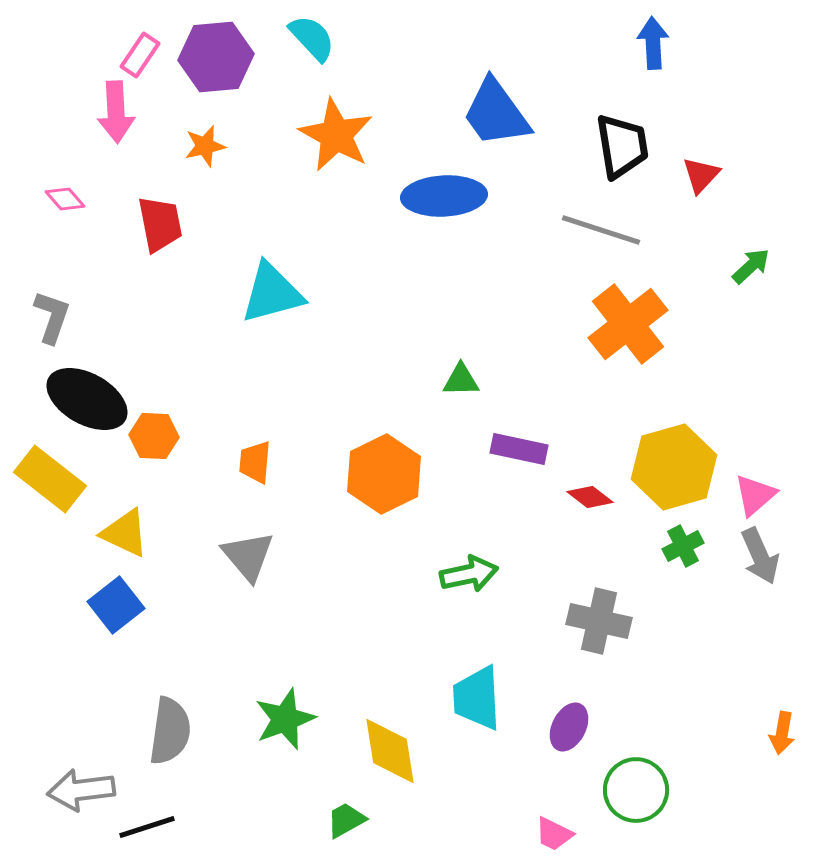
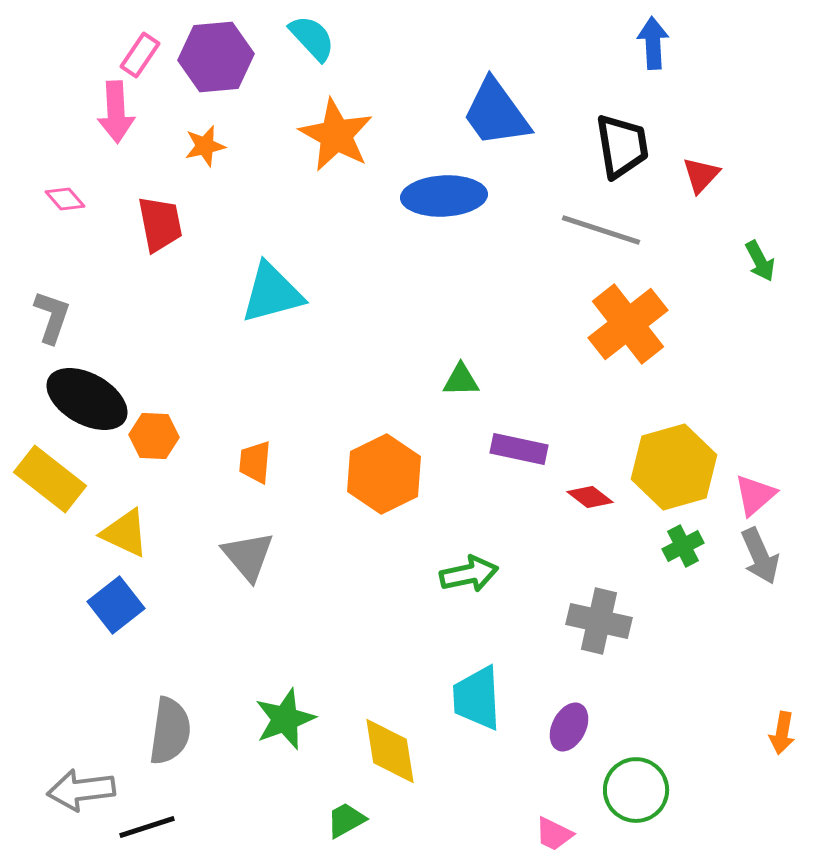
green arrow at (751, 266): moved 9 px right, 5 px up; rotated 105 degrees clockwise
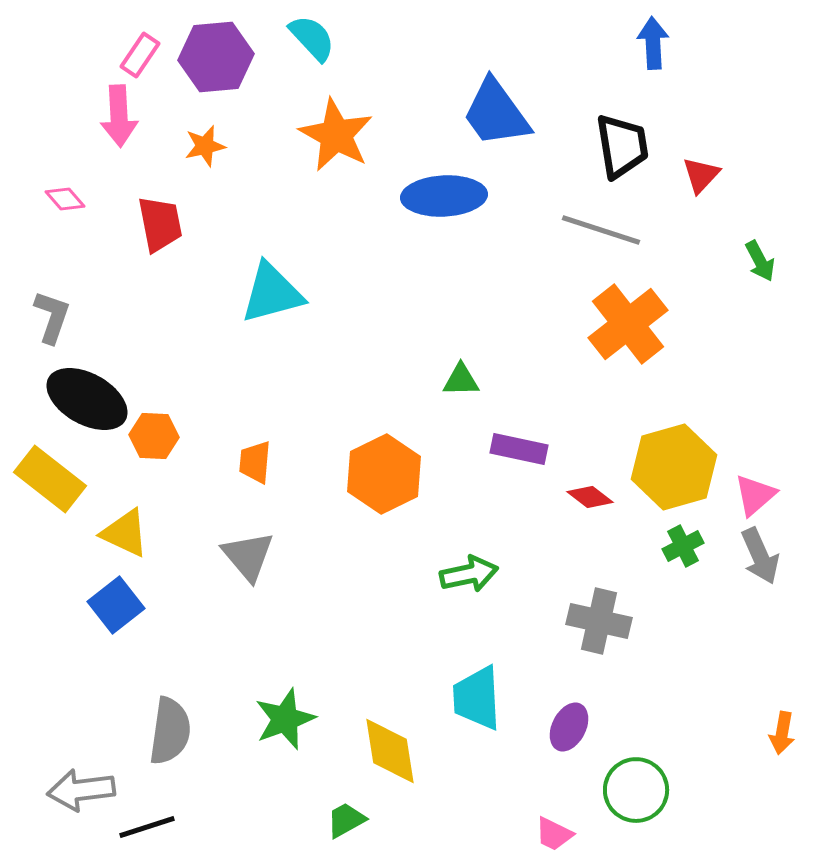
pink arrow at (116, 112): moved 3 px right, 4 px down
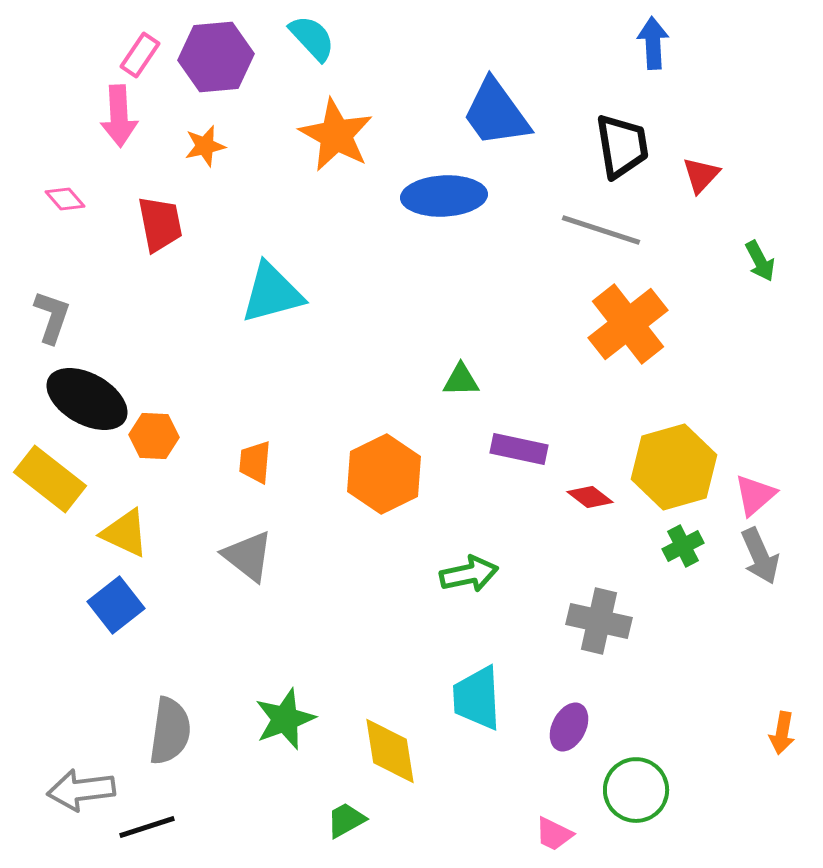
gray triangle at (248, 556): rotated 12 degrees counterclockwise
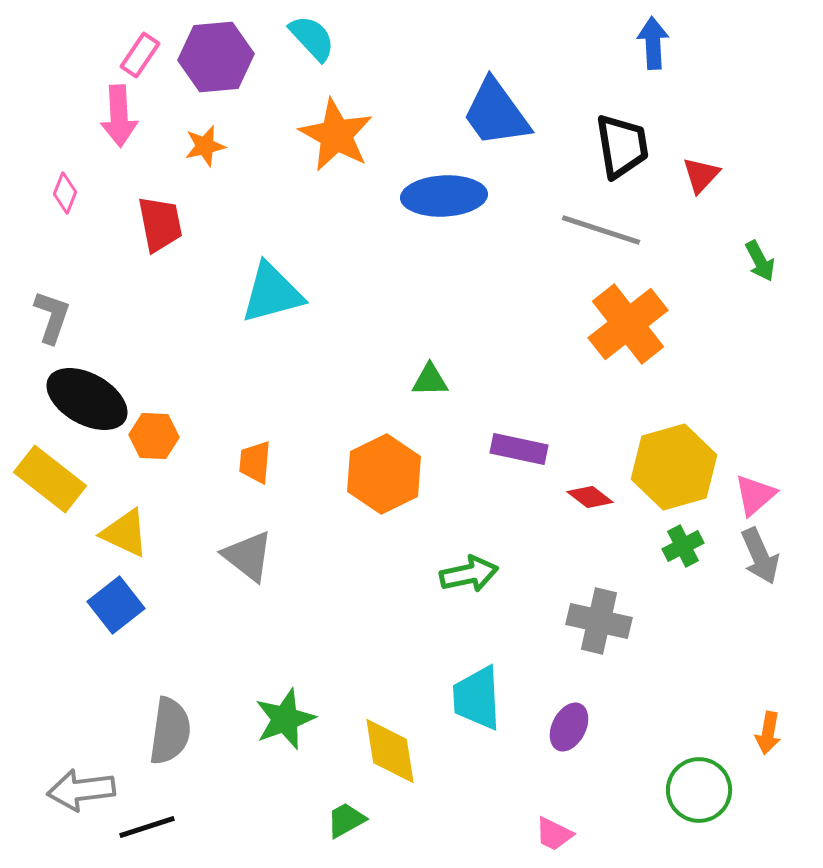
pink diamond at (65, 199): moved 6 px up; rotated 63 degrees clockwise
green triangle at (461, 380): moved 31 px left
orange arrow at (782, 733): moved 14 px left
green circle at (636, 790): moved 63 px right
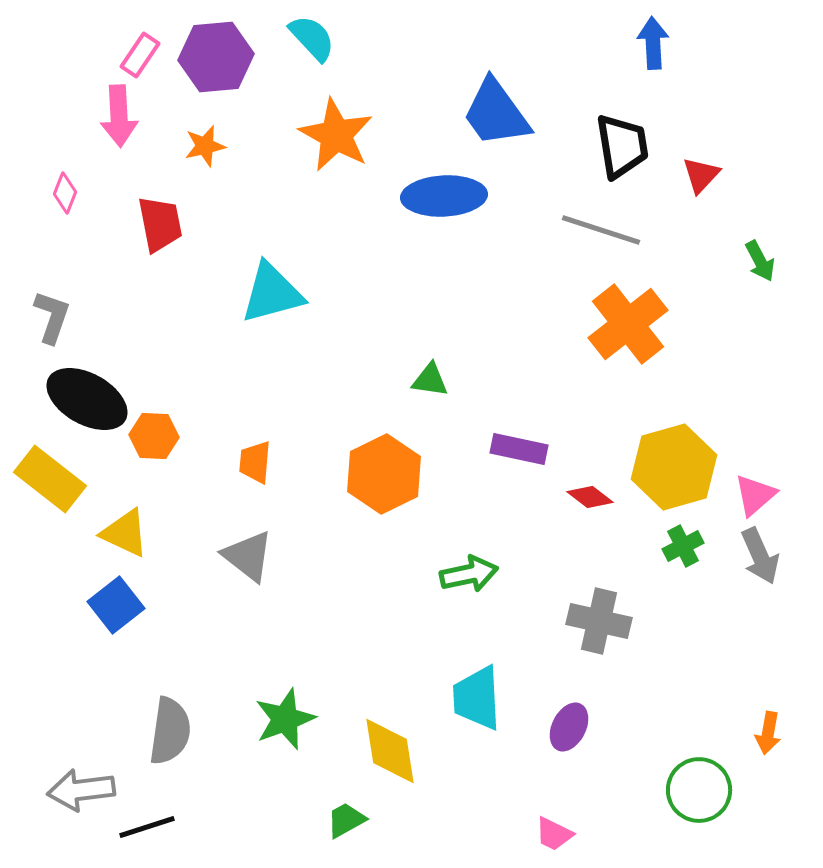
green triangle at (430, 380): rotated 9 degrees clockwise
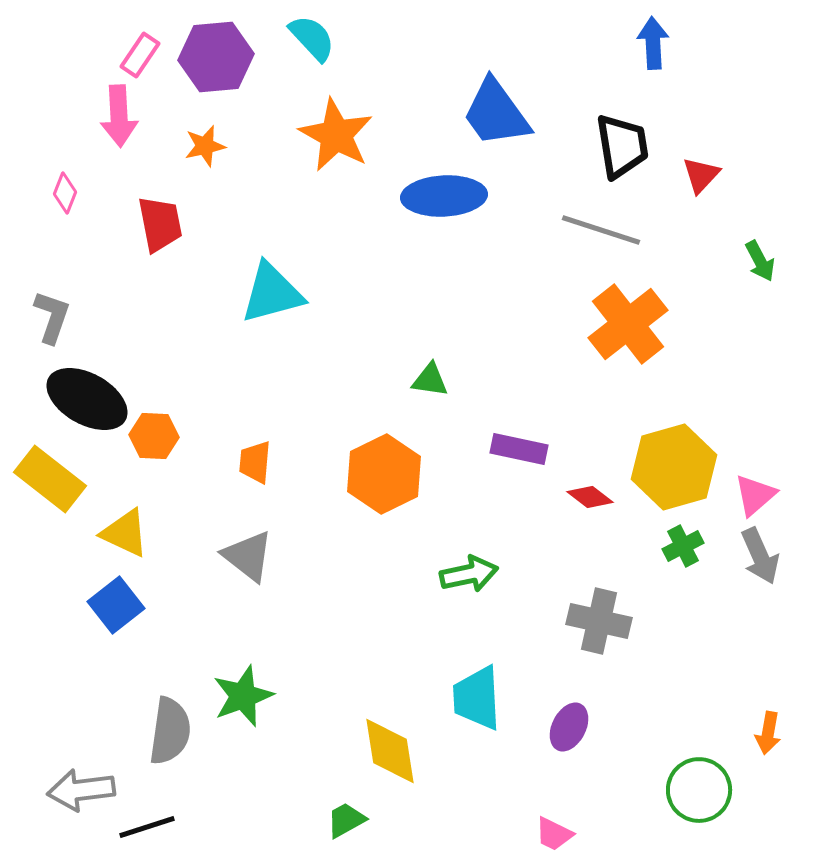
green star at (285, 719): moved 42 px left, 23 px up
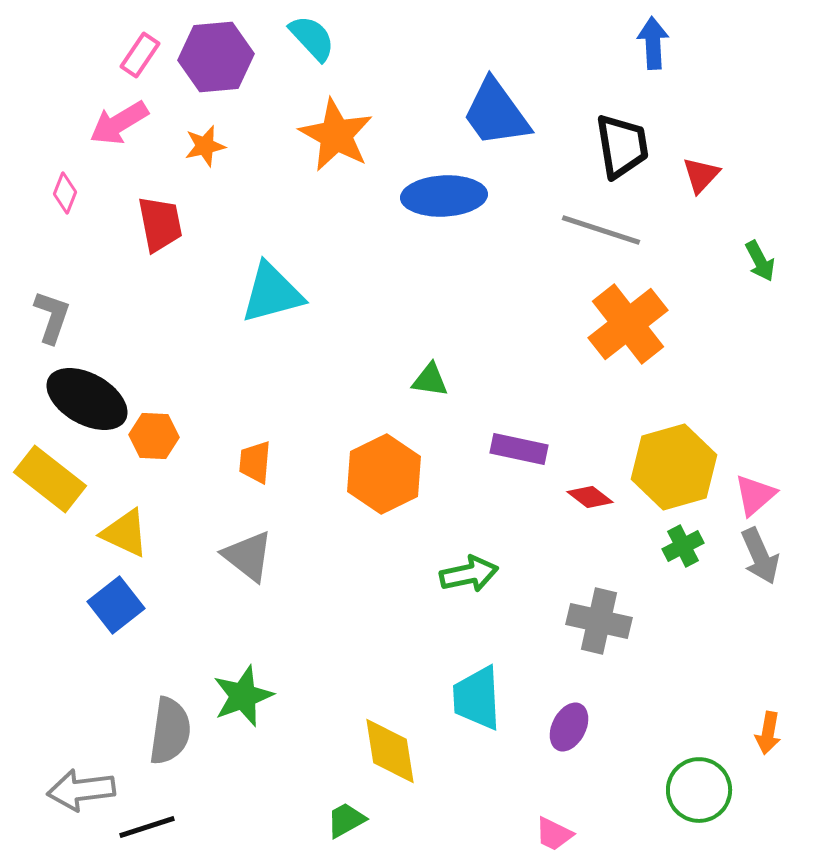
pink arrow at (119, 116): moved 7 px down; rotated 62 degrees clockwise
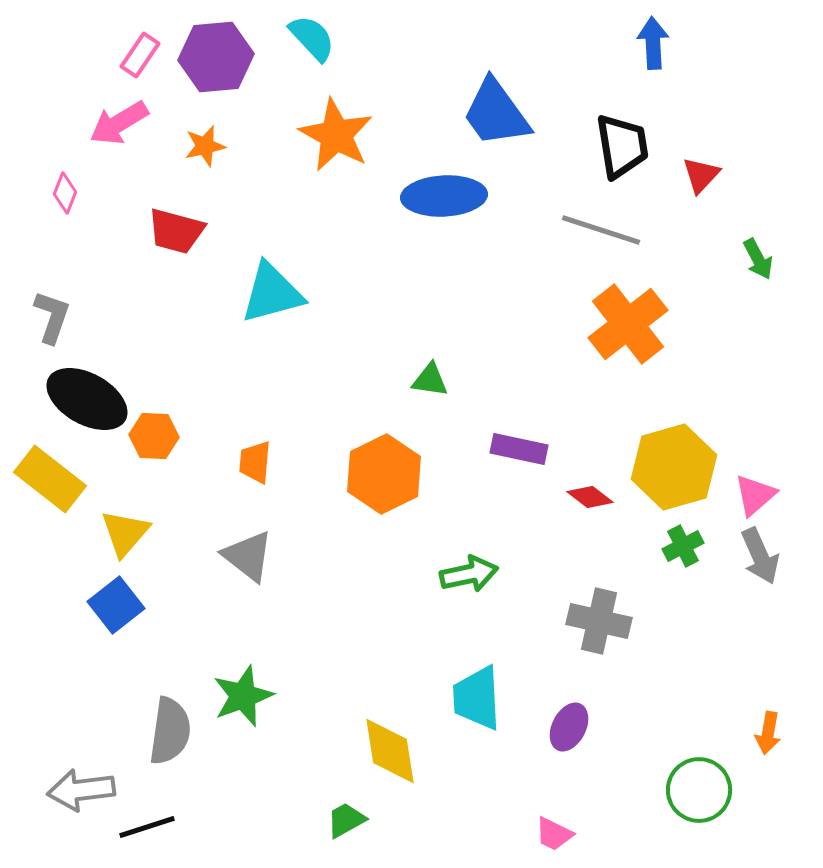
red trapezoid at (160, 224): moved 16 px right, 7 px down; rotated 116 degrees clockwise
green arrow at (760, 261): moved 2 px left, 2 px up
yellow triangle at (125, 533): rotated 46 degrees clockwise
